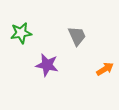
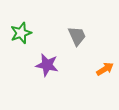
green star: rotated 10 degrees counterclockwise
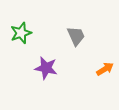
gray trapezoid: moved 1 px left
purple star: moved 1 px left, 3 px down
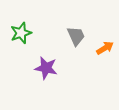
orange arrow: moved 21 px up
